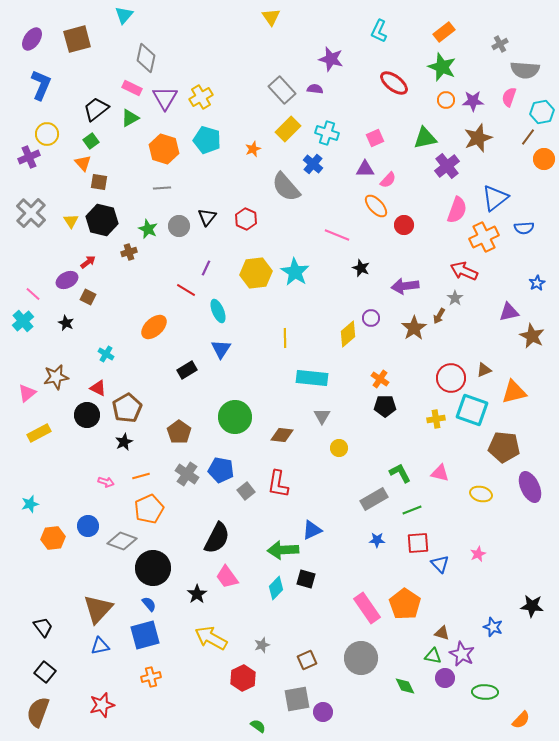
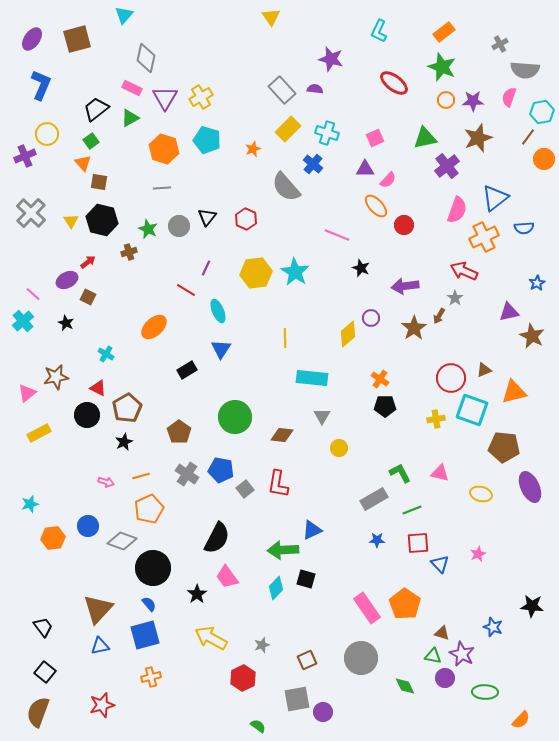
purple cross at (29, 157): moved 4 px left, 1 px up
gray square at (246, 491): moved 1 px left, 2 px up
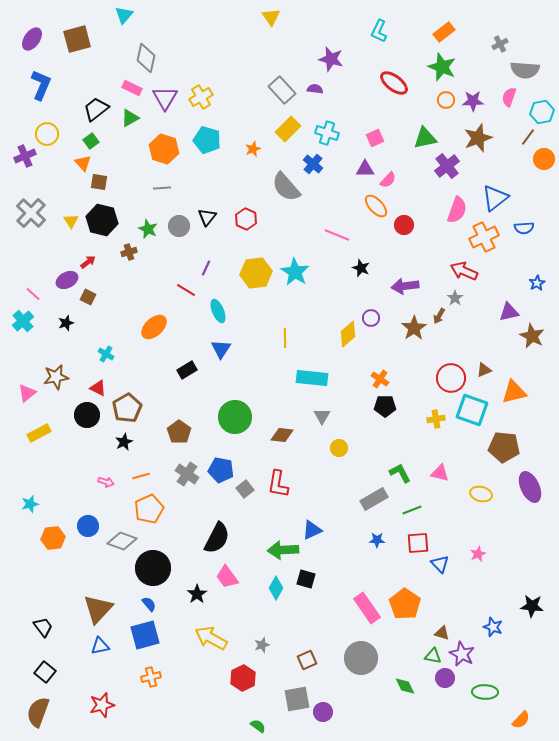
black star at (66, 323): rotated 28 degrees clockwise
cyan diamond at (276, 588): rotated 15 degrees counterclockwise
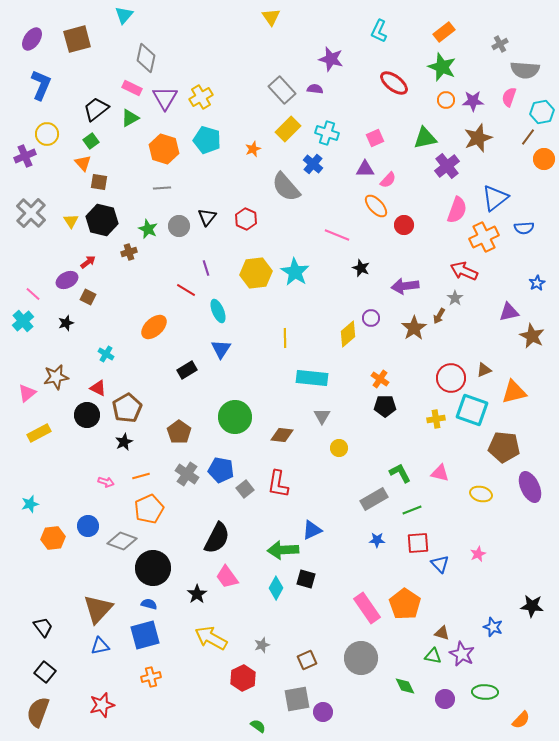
purple line at (206, 268): rotated 42 degrees counterclockwise
blue semicircle at (149, 604): rotated 35 degrees counterclockwise
purple circle at (445, 678): moved 21 px down
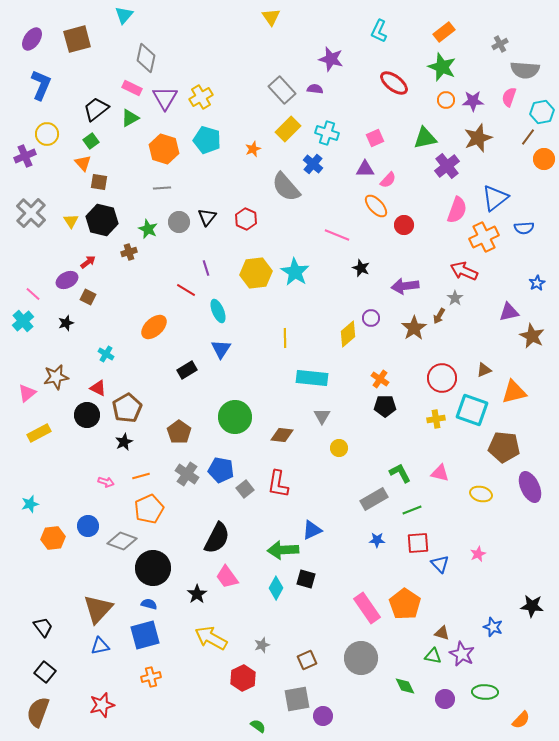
gray circle at (179, 226): moved 4 px up
red circle at (451, 378): moved 9 px left
purple circle at (323, 712): moved 4 px down
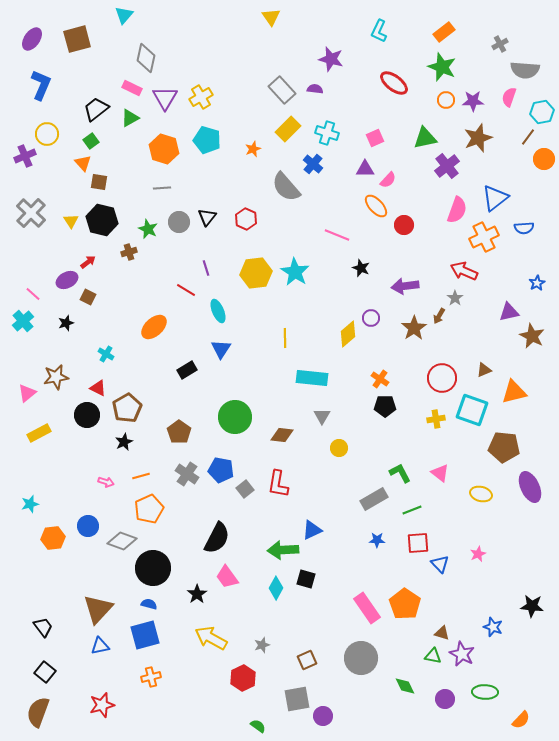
pink triangle at (440, 473): rotated 24 degrees clockwise
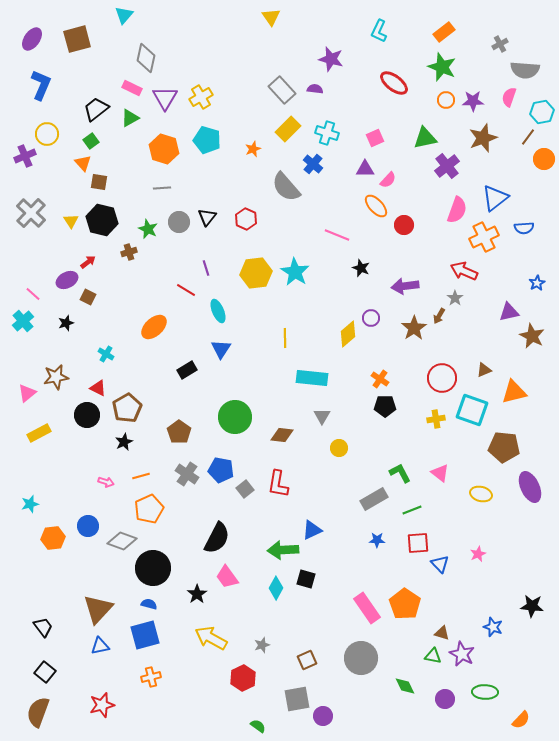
brown star at (478, 138): moved 5 px right
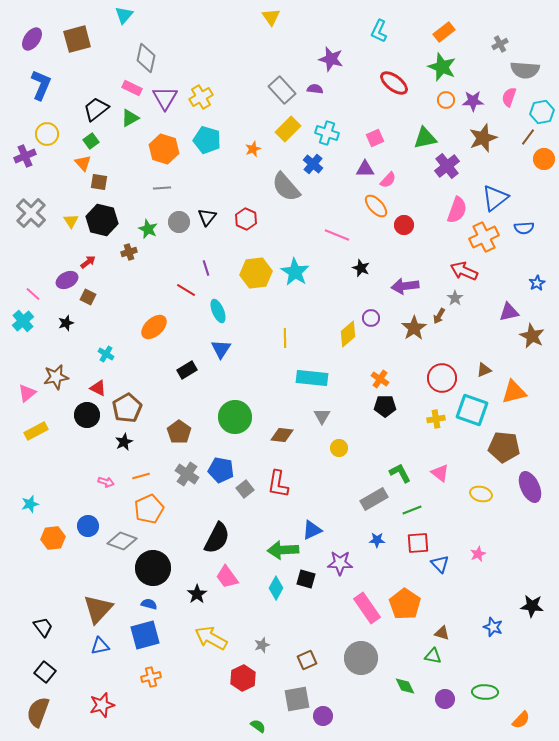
yellow rectangle at (39, 433): moved 3 px left, 2 px up
purple star at (462, 654): moved 122 px left, 91 px up; rotated 25 degrees counterclockwise
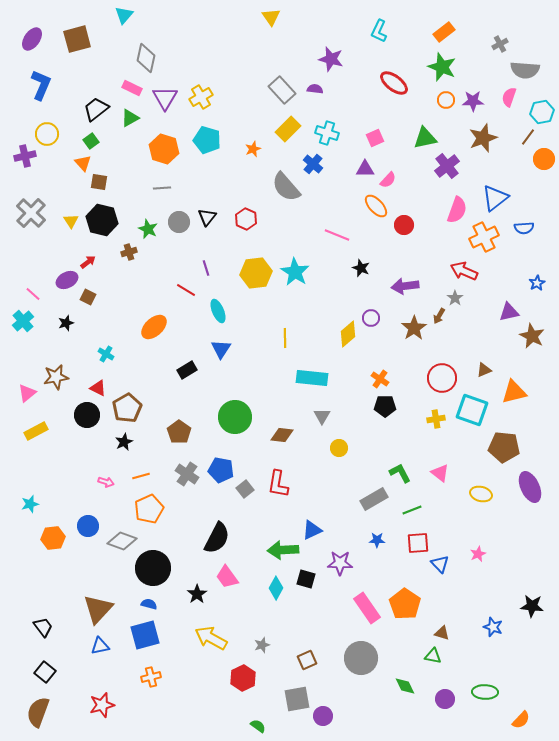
purple cross at (25, 156): rotated 10 degrees clockwise
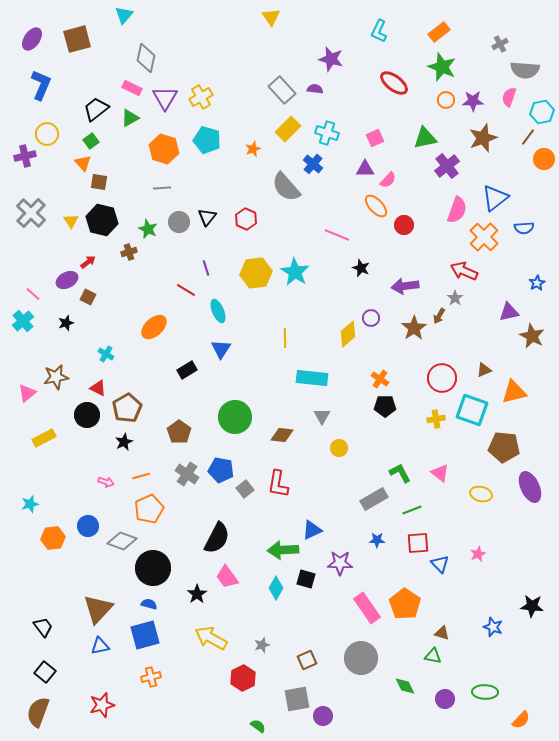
orange rectangle at (444, 32): moved 5 px left
orange cross at (484, 237): rotated 20 degrees counterclockwise
yellow rectangle at (36, 431): moved 8 px right, 7 px down
